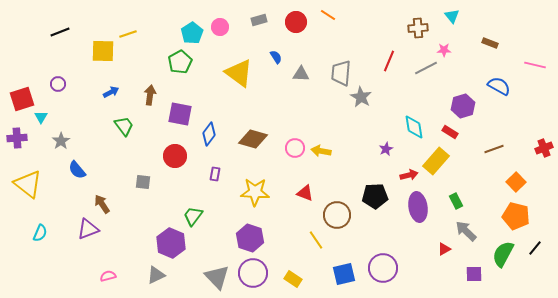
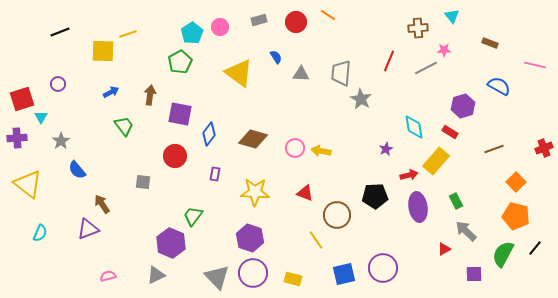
gray star at (361, 97): moved 2 px down
yellow rectangle at (293, 279): rotated 18 degrees counterclockwise
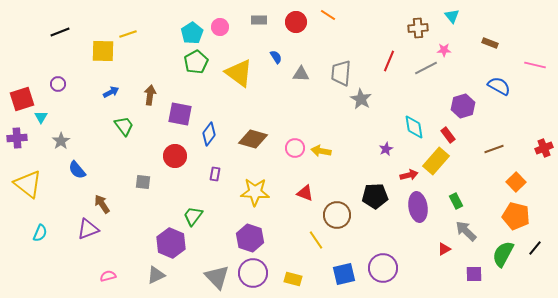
gray rectangle at (259, 20): rotated 14 degrees clockwise
green pentagon at (180, 62): moved 16 px right
red rectangle at (450, 132): moved 2 px left, 3 px down; rotated 21 degrees clockwise
